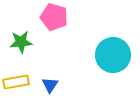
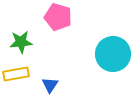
pink pentagon: moved 4 px right
cyan circle: moved 1 px up
yellow rectangle: moved 8 px up
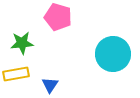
green star: moved 1 px right, 1 px down
